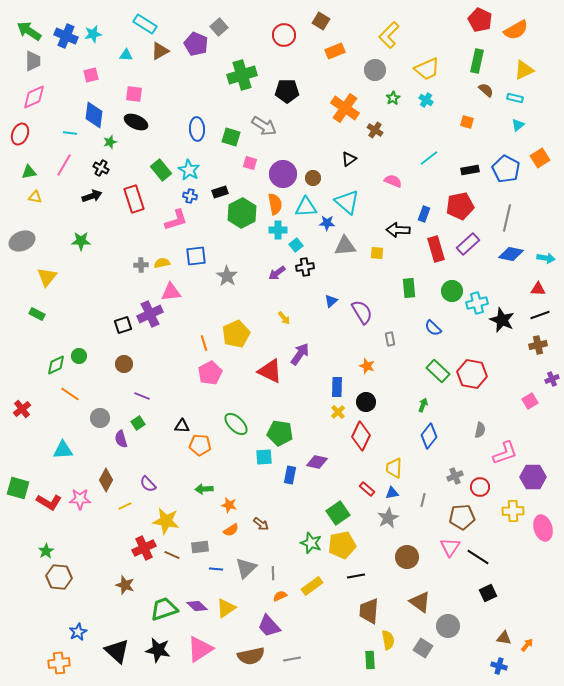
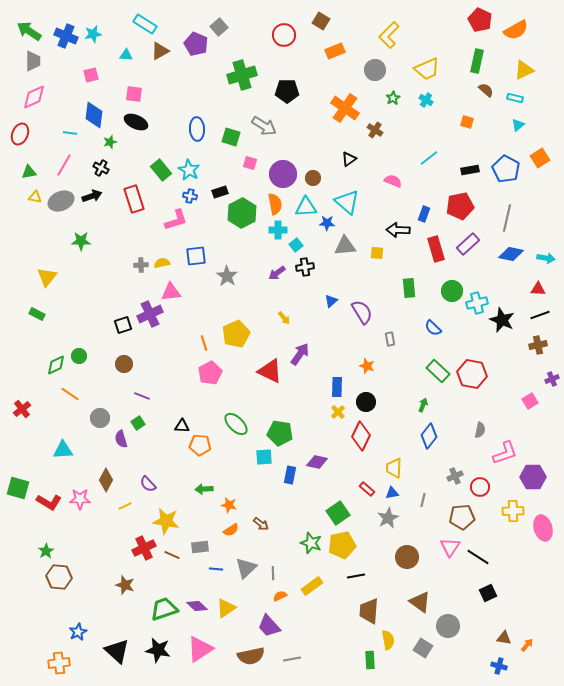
gray ellipse at (22, 241): moved 39 px right, 40 px up
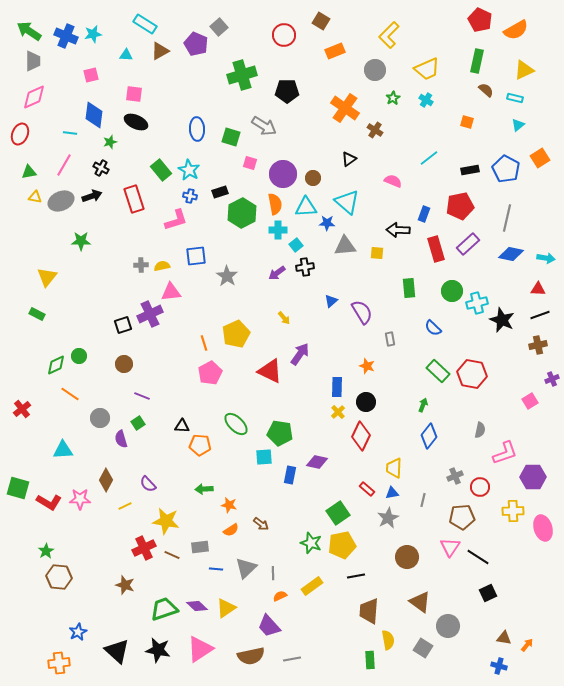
yellow semicircle at (162, 263): moved 3 px down
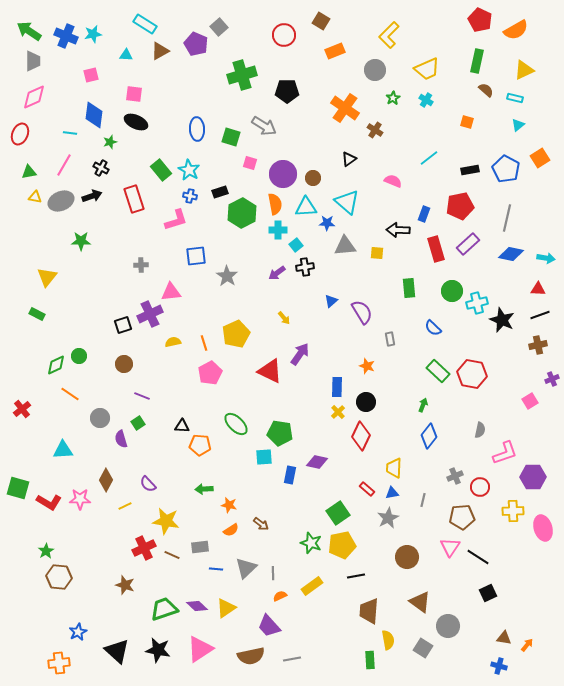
yellow semicircle at (162, 266): moved 11 px right, 76 px down
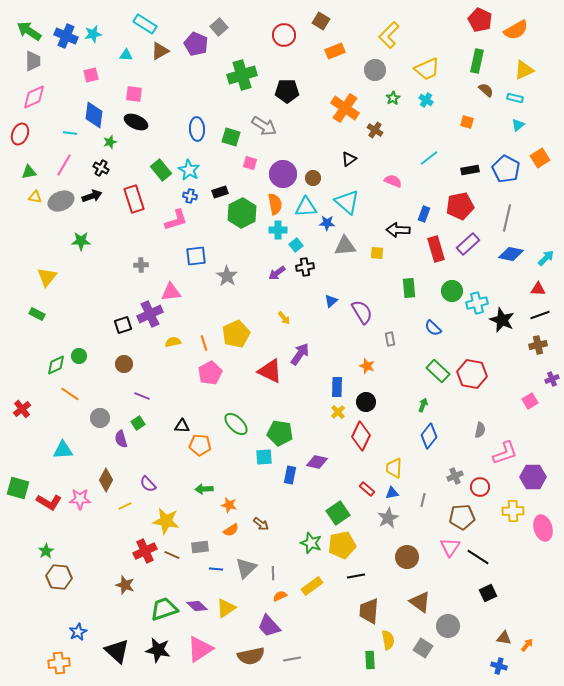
cyan arrow at (546, 258): rotated 54 degrees counterclockwise
red cross at (144, 548): moved 1 px right, 3 px down
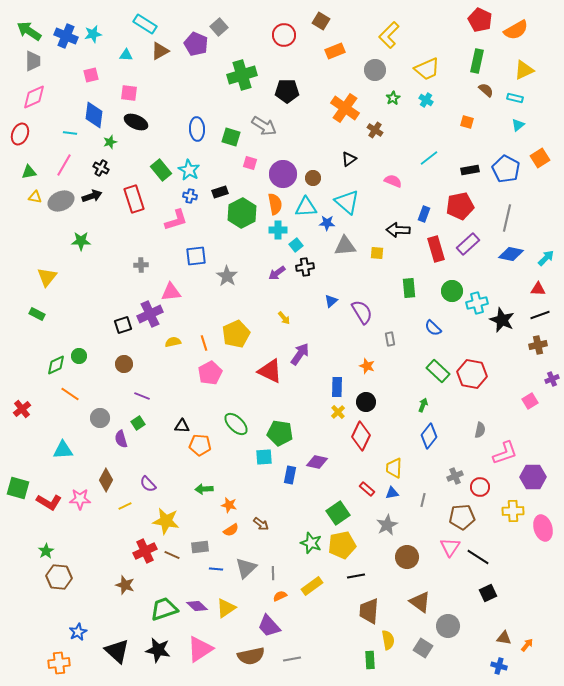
pink square at (134, 94): moved 5 px left, 1 px up
gray star at (388, 518): moved 1 px left, 7 px down
